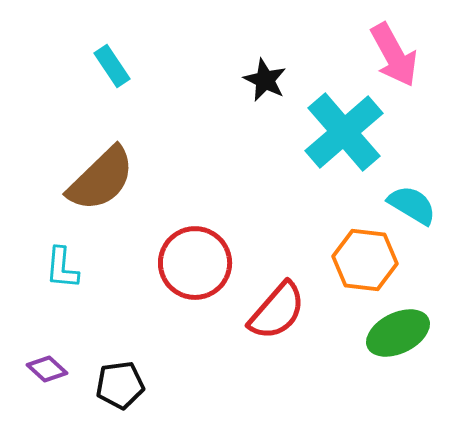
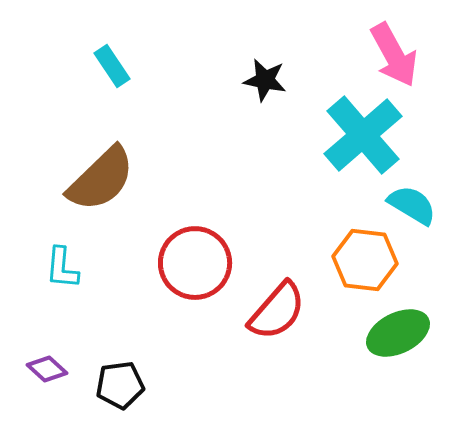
black star: rotated 15 degrees counterclockwise
cyan cross: moved 19 px right, 3 px down
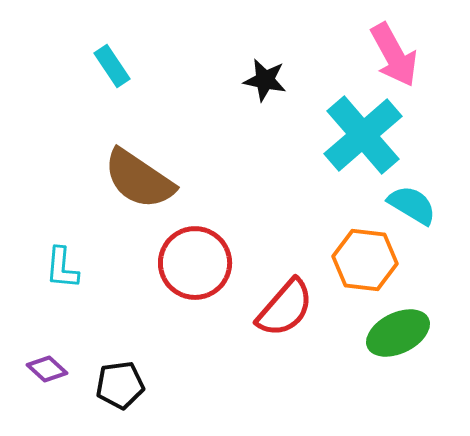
brown semicircle: moved 38 px right; rotated 78 degrees clockwise
red semicircle: moved 8 px right, 3 px up
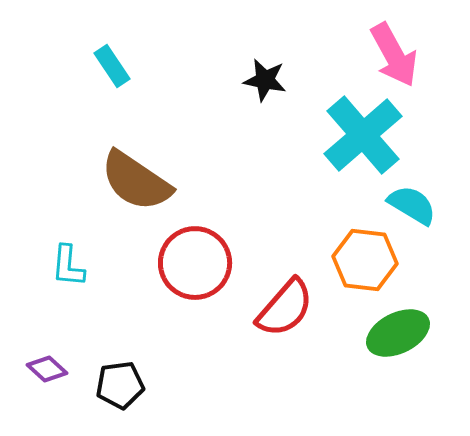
brown semicircle: moved 3 px left, 2 px down
cyan L-shape: moved 6 px right, 2 px up
